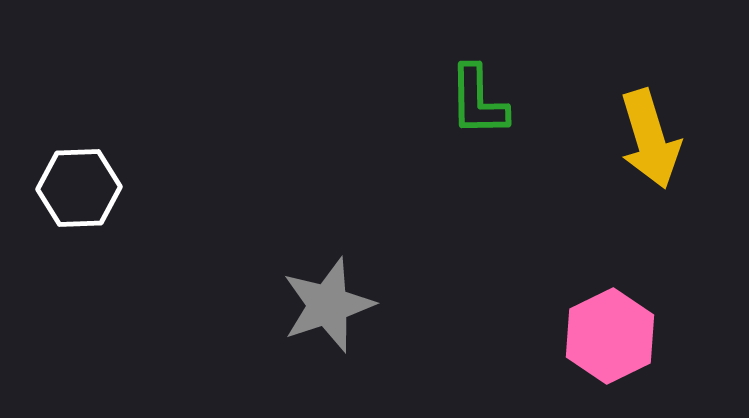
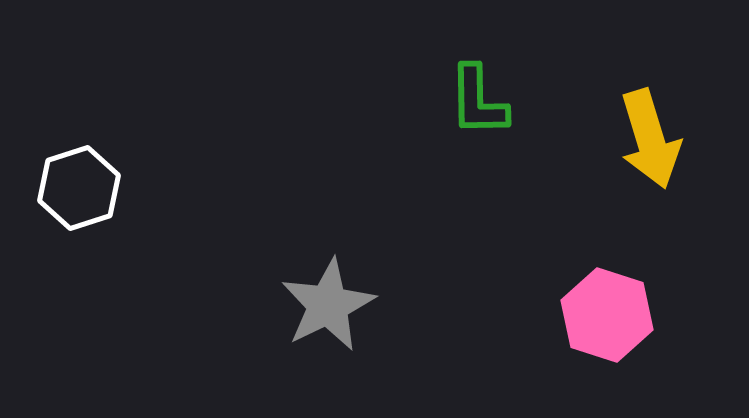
white hexagon: rotated 16 degrees counterclockwise
gray star: rotated 8 degrees counterclockwise
pink hexagon: moved 3 px left, 21 px up; rotated 16 degrees counterclockwise
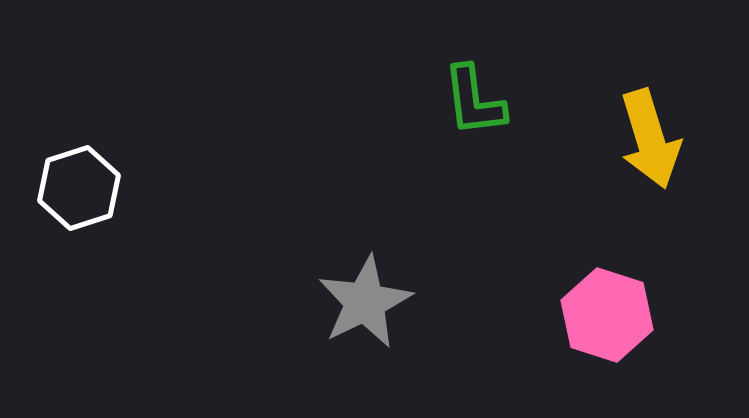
green L-shape: moved 4 px left; rotated 6 degrees counterclockwise
gray star: moved 37 px right, 3 px up
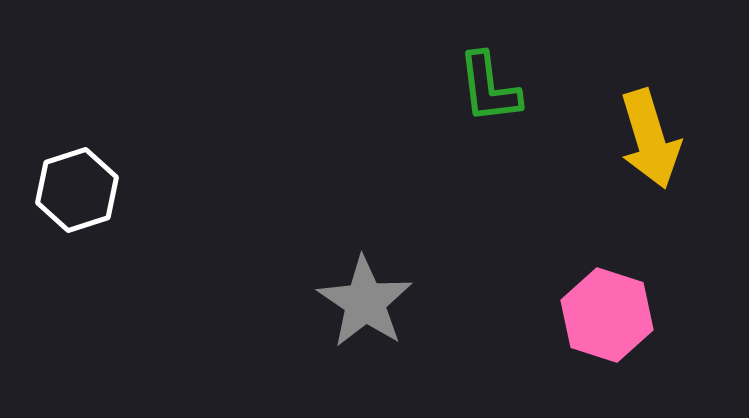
green L-shape: moved 15 px right, 13 px up
white hexagon: moved 2 px left, 2 px down
gray star: rotated 12 degrees counterclockwise
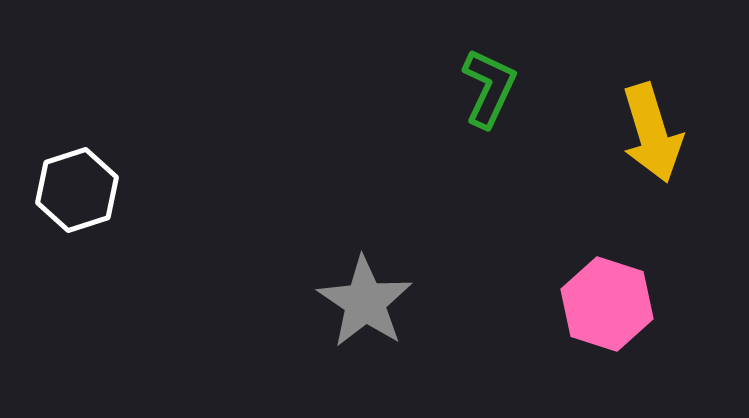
green L-shape: rotated 148 degrees counterclockwise
yellow arrow: moved 2 px right, 6 px up
pink hexagon: moved 11 px up
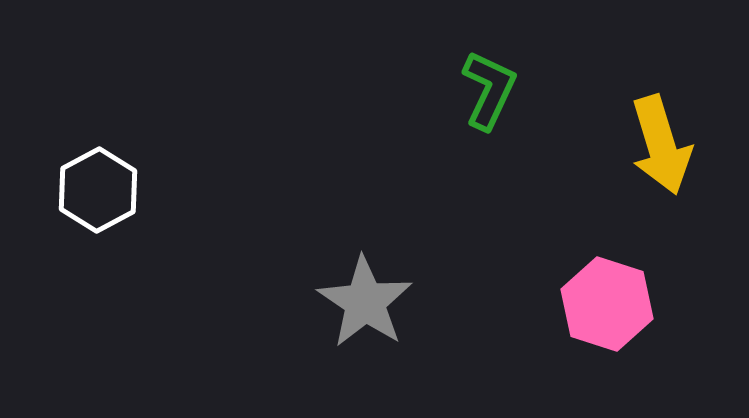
green L-shape: moved 2 px down
yellow arrow: moved 9 px right, 12 px down
white hexagon: moved 21 px right; rotated 10 degrees counterclockwise
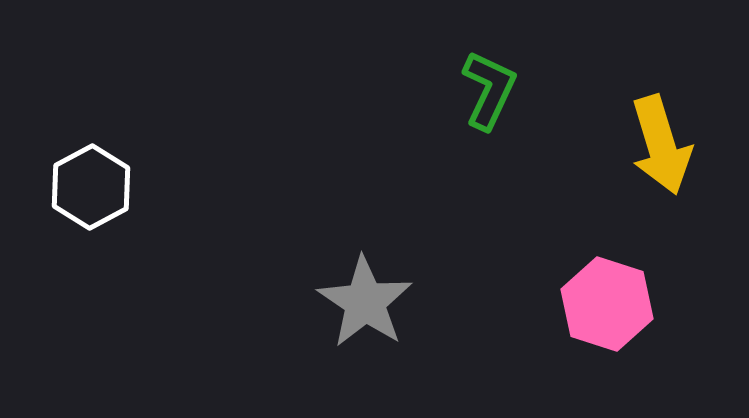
white hexagon: moved 7 px left, 3 px up
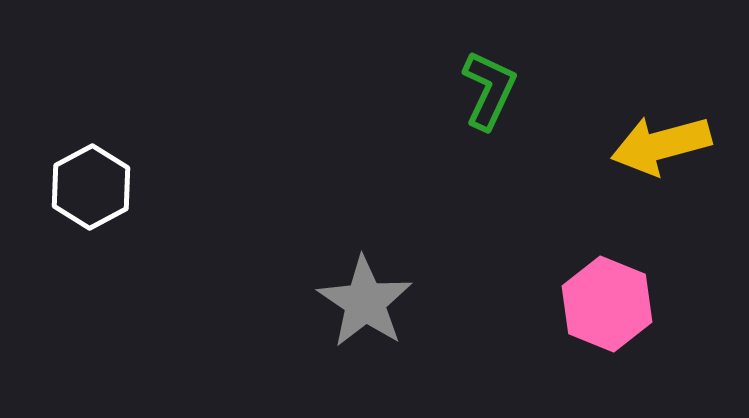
yellow arrow: rotated 92 degrees clockwise
pink hexagon: rotated 4 degrees clockwise
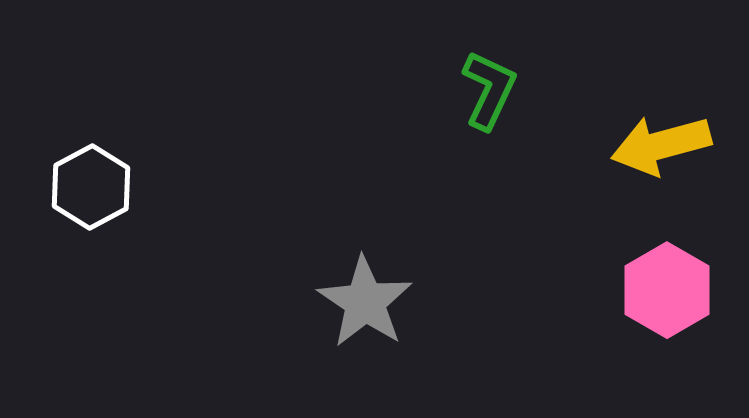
pink hexagon: moved 60 px right, 14 px up; rotated 8 degrees clockwise
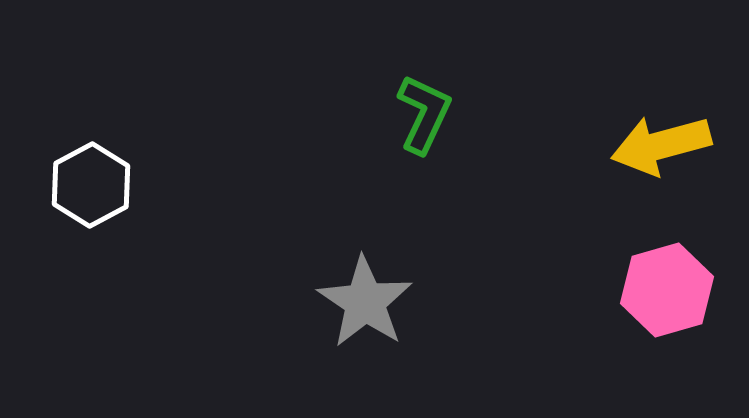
green L-shape: moved 65 px left, 24 px down
white hexagon: moved 2 px up
pink hexagon: rotated 14 degrees clockwise
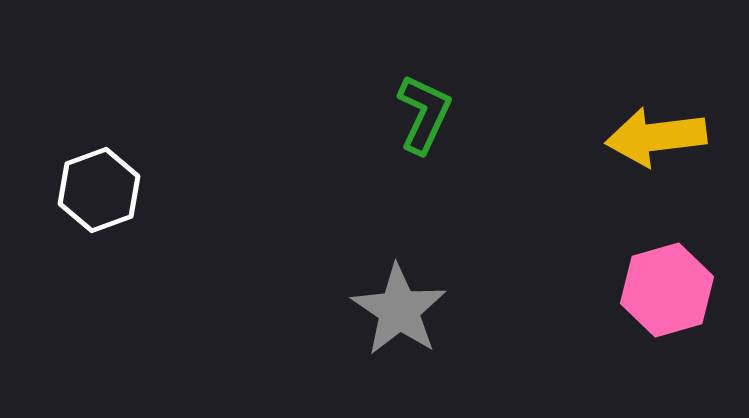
yellow arrow: moved 5 px left, 8 px up; rotated 8 degrees clockwise
white hexagon: moved 8 px right, 5 px down; rotated 8 degrees clockwise
gray star: moved 34 px right, 8 px down
